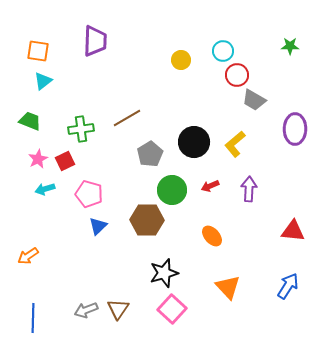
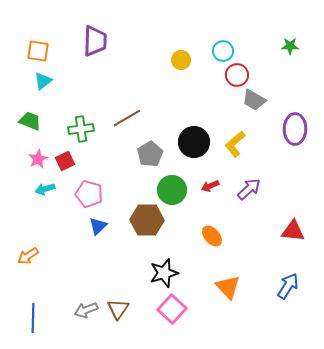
purple arrow: rotated 45 degrees clockwise
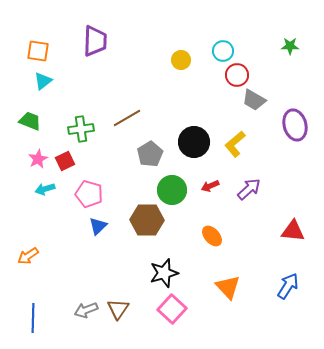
purple ellipse: moved 4 px up; rotated 16 degrees counterclockwise
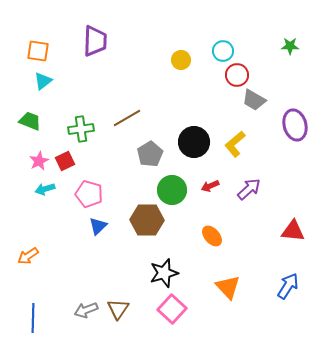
pink star: moved 1 px right, 2 px down
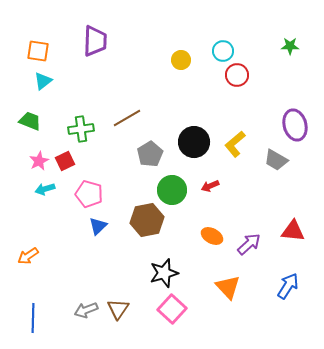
gray trapezoid: moved 22 px right, 60 px down
purple arrow: moved 55 px down
brown hexagon: rotated 12 degrees counterclockwise
orange ellipse: rotated 20 degrees counterclockwise
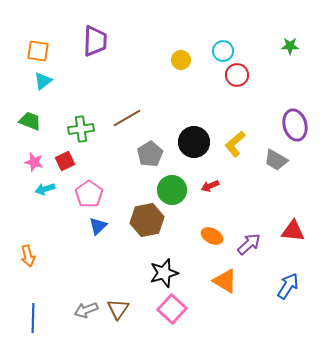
pink star: moved 5 px left, 1 px down; rotated 30 degrees counterclockwise
pink pentagon: rotated 20 degrees clockwise
orange arrow: rotated 70 degrees counterclockwise
orange triangle: moved 3 px left, 6 px up; rotated 16 degrees counterclockwise
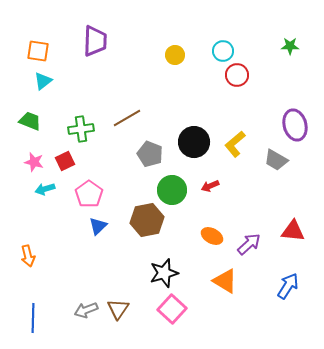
yellow circle: moved 6 px left, 5 px up
gray pentagon: rotated 20 degrees counterclockwise
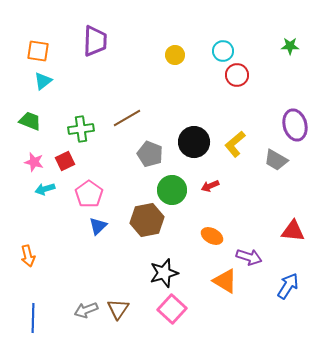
purple arrow: moved 13 px down; rotated 60 degrees clockwise
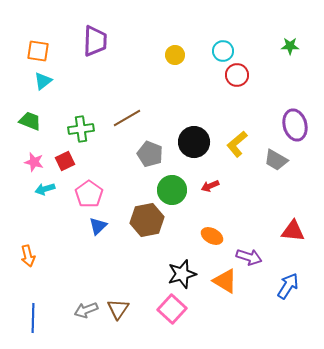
yellow L-shape: moved 2 px right
black star: moved 18 px right, 1 px down
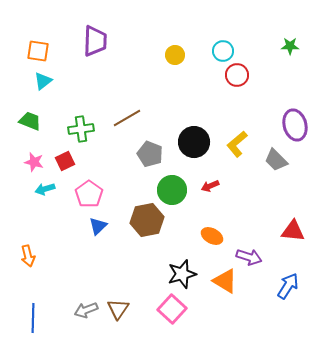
gray trapezoid: rotated 15 degrees clockwise
